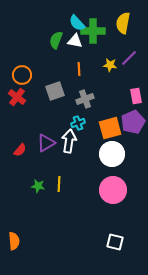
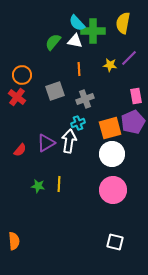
green semicircle: moved 3 px left, 2 px down; rotated 18 degrees clockwise
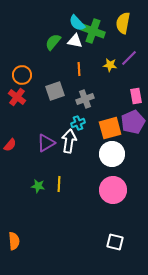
green cross: rotated 20 degrees clockwise
red semicircle: moved 10 px left, 5 px up
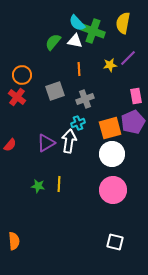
purple line: moved 1 px left
yellow star: rotated 16 degrees counterclockwise
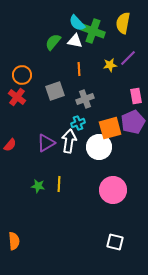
white circle: moved 13 px left, 7 px up
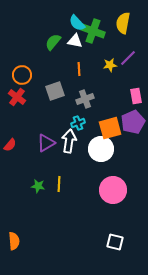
white circle: moved 2 px right, 2 px down
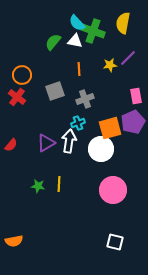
red semicircle: moved 1 px right
orange semicircle: rotated 84 degrees clockwise
